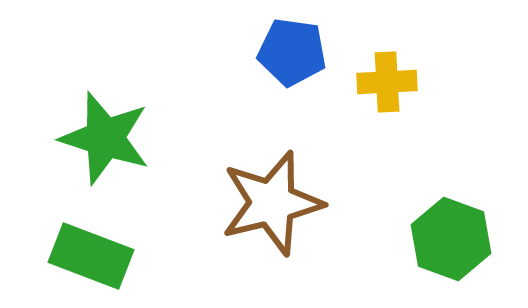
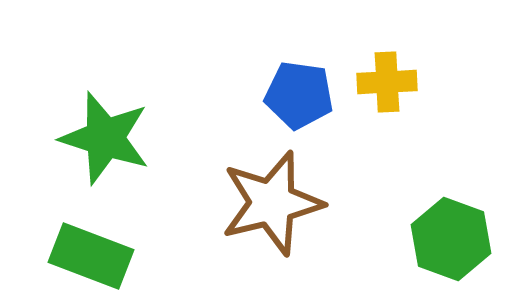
blue pentagon: moved 7 px right, 43 px down
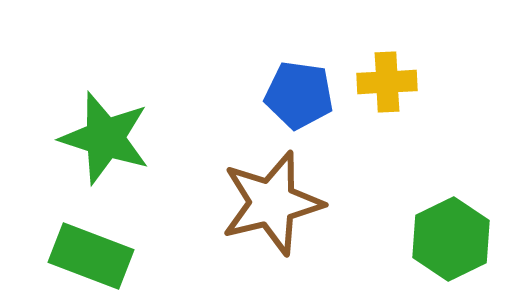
green hexagon: rotated 14 degrees clockwise
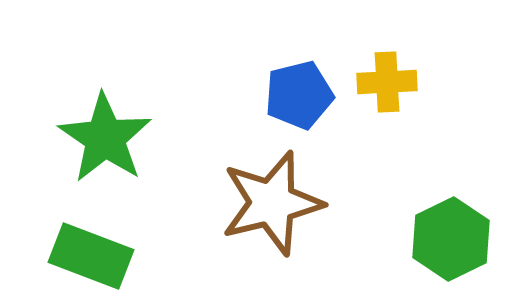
blue pentagon: rotated 22 degrees counterclockwise
green star: rotated 16 degrees clockwise
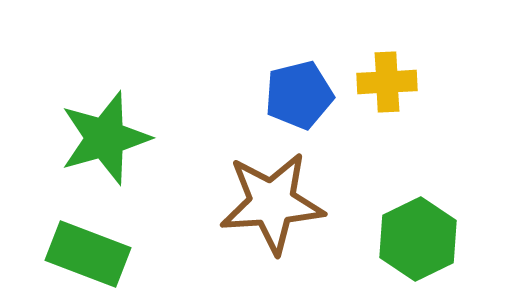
green star: rotated 22 degrees clockwise
brown star: rotated 10 degrees clockwise
green hexagon: moved 33 px left
green rectangle: moved 3 px left, 2 px up
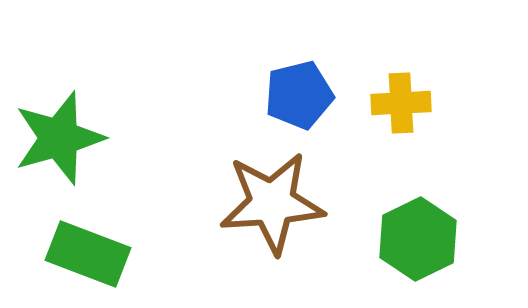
yellow cross: moved 14 px right, 21 px down
green star: moved 46 px left
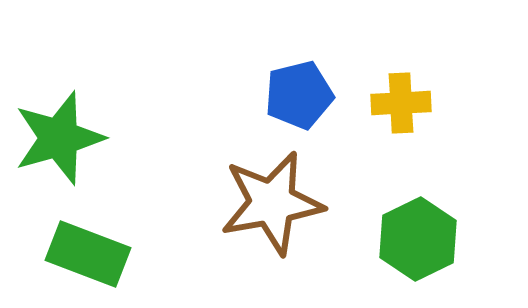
brown star: rotated 6 degrees counterclockwise
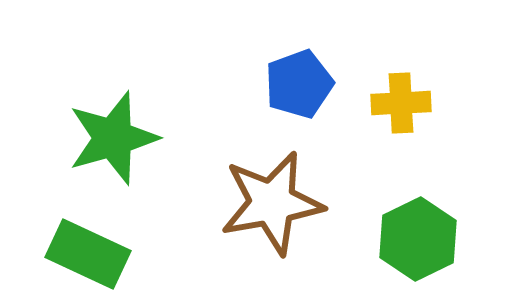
blue pentagon: moved 11 px up; rotated 6 degrees counterclockwise
green star: moved 54 px right
green rectangle: rotated 4 degrees clockwise
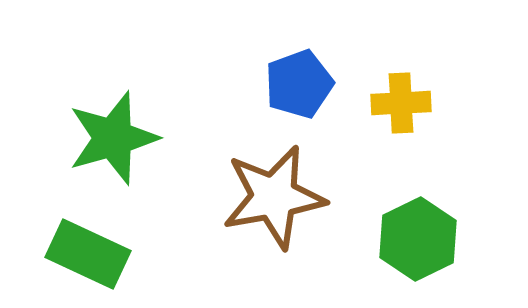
brown star: moved 2 px right, 6 px up
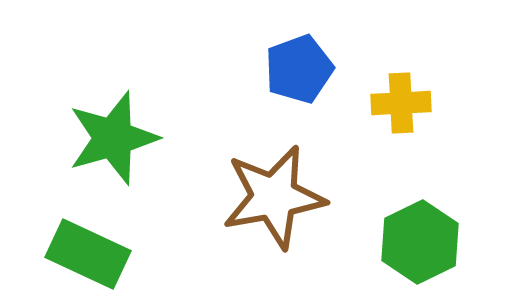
blue pentagon: moved 15 px up
green hexagon: moved 2 px right, 3 px down
